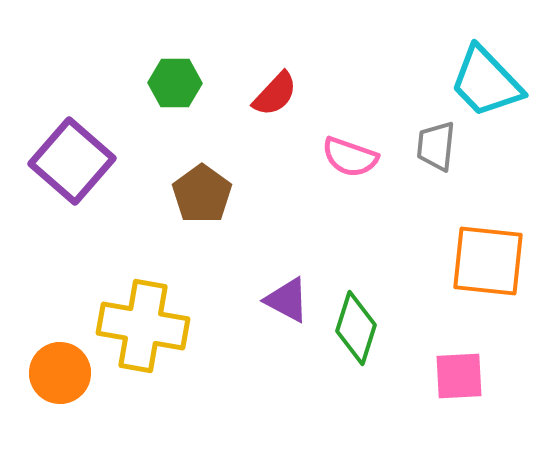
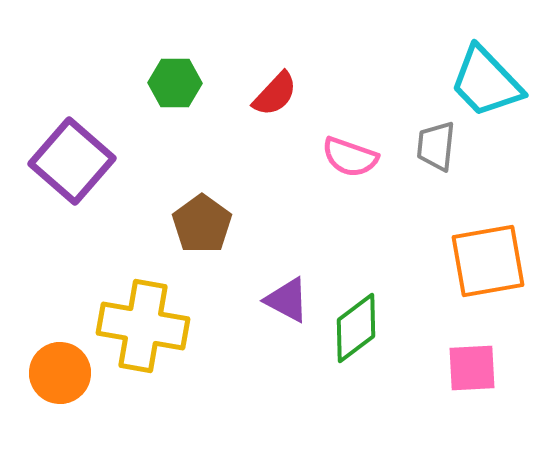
brown pentagon: moved 30 px down
orange square: rotated 16 degrees counterclockwise
green diamond: rotated 36 degrees clockwise
pink square: moved 13 px right, 8 px up
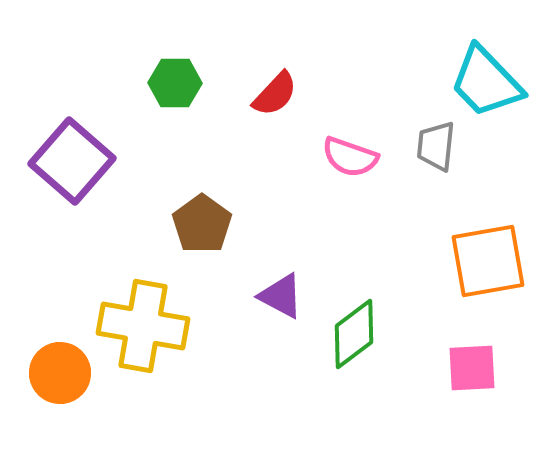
purple triangle: moved 6 px left, 4 px up
green diamond: moved 2 px left, 6 px down
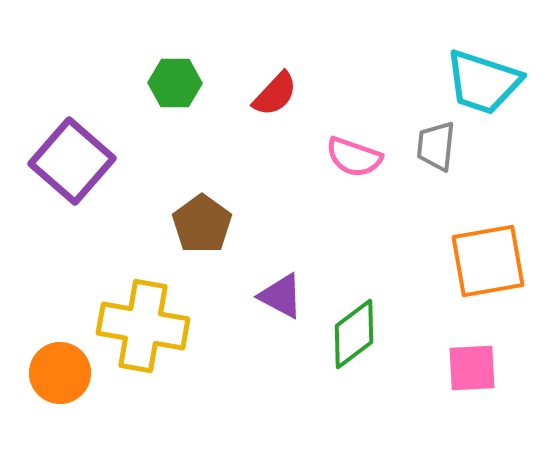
cyan trapezoid: moved 3 px left; rotated 28 degrees counterclockwise
pink semicircle: moved 4 px right
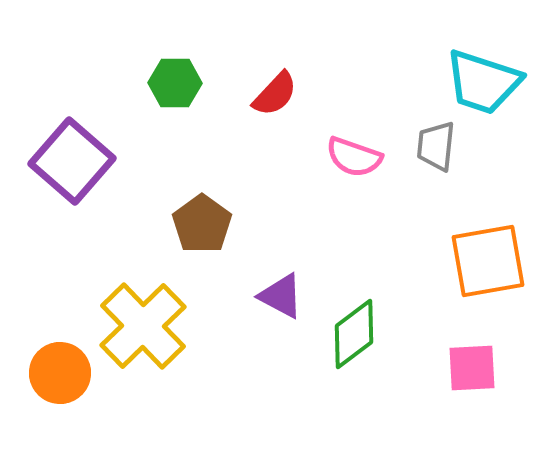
yellow cross: rotated 36 degrees clockwise
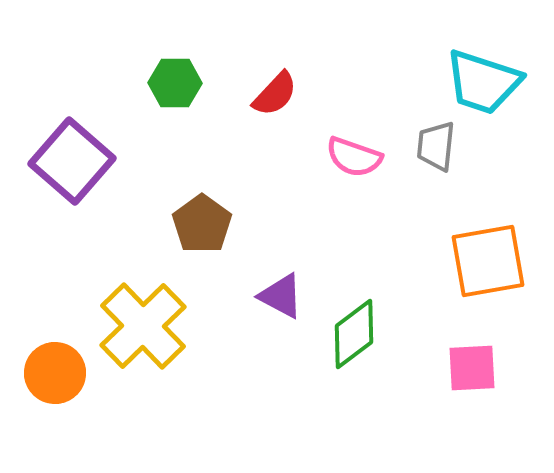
orange circle: moved 5 px left
